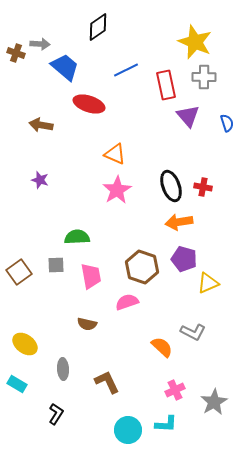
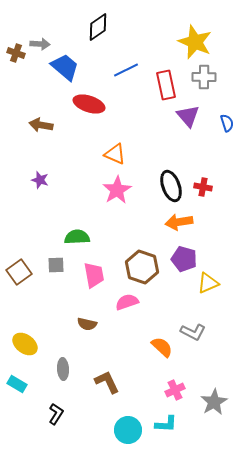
pink trapezoid: moved 3 px right, 1 px up
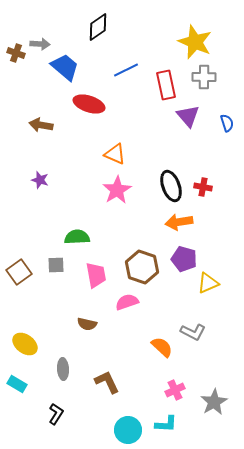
pink trapezoid: moved 2 px right
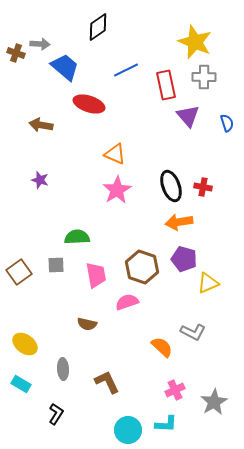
cyan rectangle: moved 4 px right
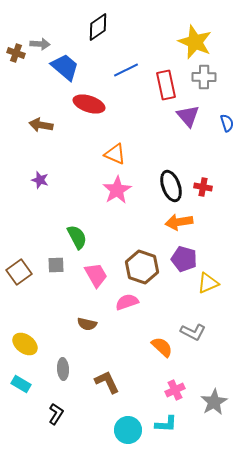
green semicircle: rotated 65 degrees clockwise
pink trapezoid: rotated 20 degrees counterclockwise
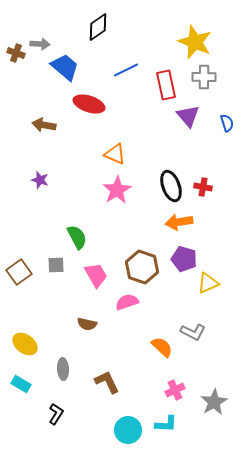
brown arrow: moved 3 px right
